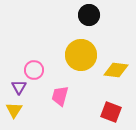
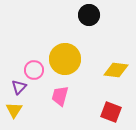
yellow circle: moved 16 px left, 4 px down
purple triangle: rotated 14 degrees clockwise
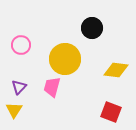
black circle: moved 3 px right, 13 px down
pink circle: moved 13 px left, 25 px up
pink trapezoid: moved 8 px left, 9 px up
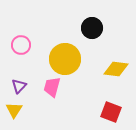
yellow diamond: moved 1 px up
purple triangle: moved 1 px up
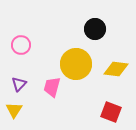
black circle: moved 3 px right, 1 px down
yellow circle: moved 11 px right, 5 px down
purple triangle: moved 2 px up
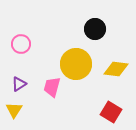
pink circle: moved 1 px up
purple triangle: rotated 14 degrees clockwise
red square: rotated 10 degrees clockwise
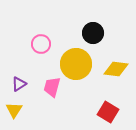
black circle: moved 2 px left, 4 px down
pink circle: moved 20 px right
red square: moved 3 px left
